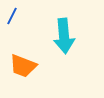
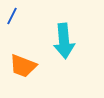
cyan arrow: moved 5 px down
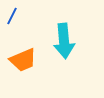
orange trapezoid: moved 6 px up; rotated 44 degrees counterclockwise
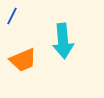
cyan arrow: moved 1 px left
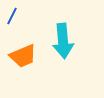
orange trapezoid: moved 4 px up
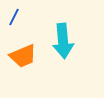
blue line: moved 2 px right, 1 px down
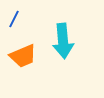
blue line: moved 2 px down
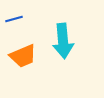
blue line: rotated 48 degrees clockwise
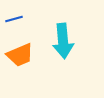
orange trapezoid: moved 3 px left, 1 px up
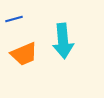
orange trapezoid: moved 4 px right, 1 px up
